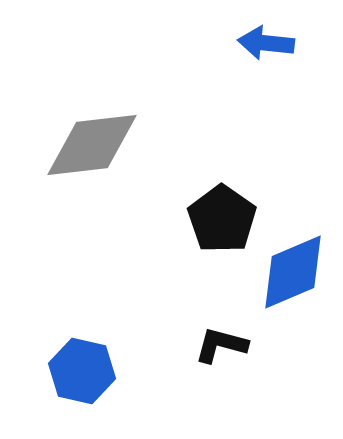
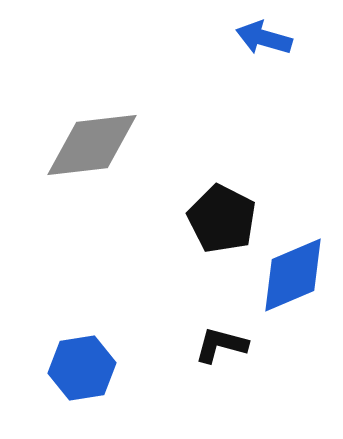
blue arrow: moved 2 px left, 5 px up; rotated 10 degrees clockwise
black pentagon: rotated 8 degrees counterclockwise
blue diamond: moved 3 px down
blue hexagon: moved 3 px up; rotated 22 degrees counterclockwise
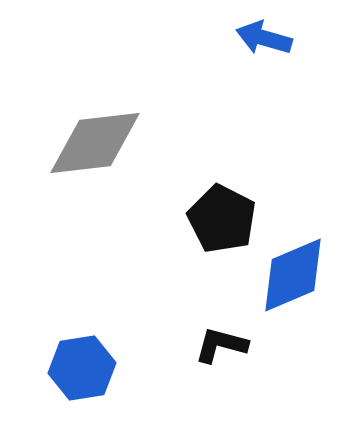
gray diamond: moved 3 px right, 2 px up
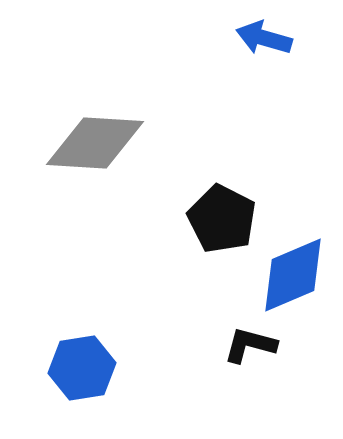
gray diamond: rotated 10 degrees clockwise
black L-shape: moved 29 px right
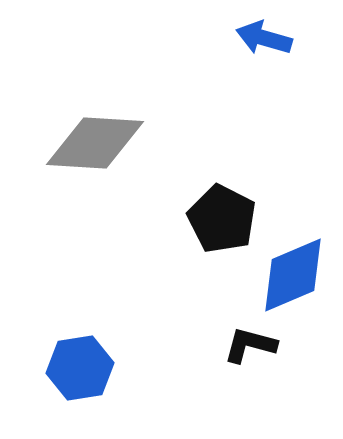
blue hexagon: moved 2 px left
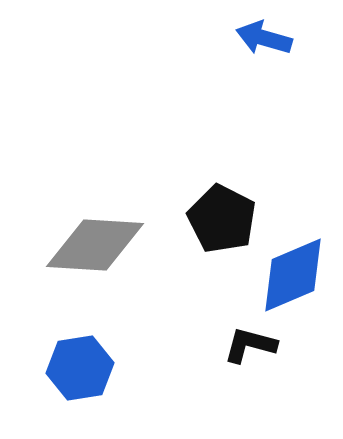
gray diamond: moved 102 px down
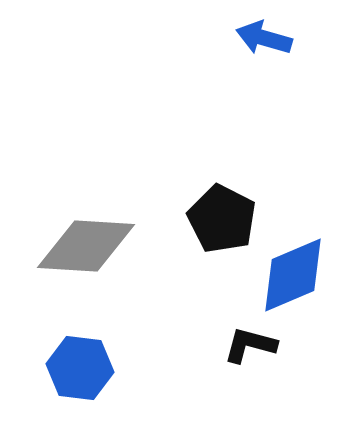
gray diamond: moved 9 px left, 1 px down
blue hexagon: rotated 16 degrees clockwise
